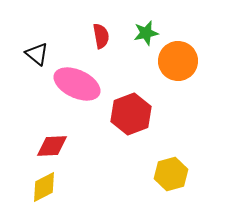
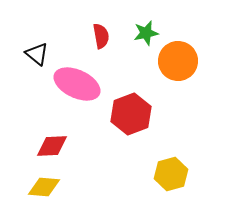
yellow diamond: rotated 32 degrees clockwise
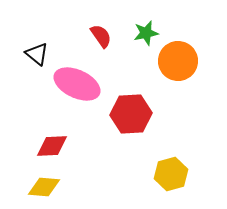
red semicircle: rotated 25 degrees counterclockwise
red hexagon: rotated 18 degrees clockwise
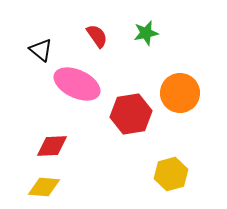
red semicircle: moved 4 px left
black triangle: moved 4 px right, 4 px up
orange circle: moved 2 px right, 32 px down
red hexagon: rotated 6 degrees counterclockwise
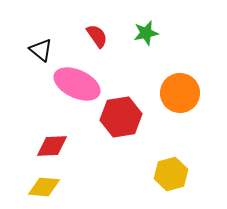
red hexagon: moved 10 px left, 3 px down
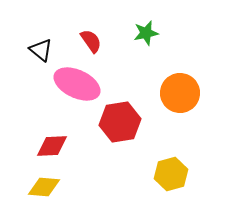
red semicircle: moved 6 px left, 5 px down
red hexagon: moved 1 px left, 5 px down
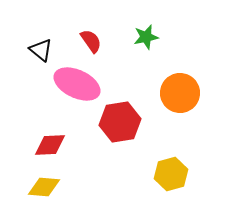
green star: moved 4 px down
red diamond: moved 2 px left, 1 px up
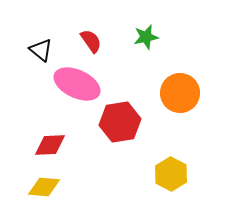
yellow hexagon: rotated 16 degrees counterclockwise
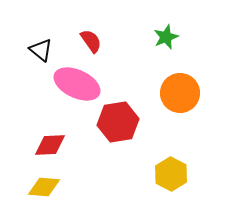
green star: moved 20 px right; rotated 10 degrees counterclockwise
red hexagon: moved 2 px left
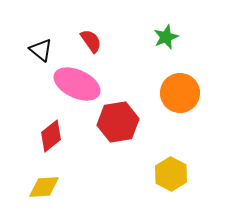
red diamond: moved 1 px right, 9 px up; rotated 36 degrees counterclockwise
yellow diamond: rotated 8 degrees counterclockwise
